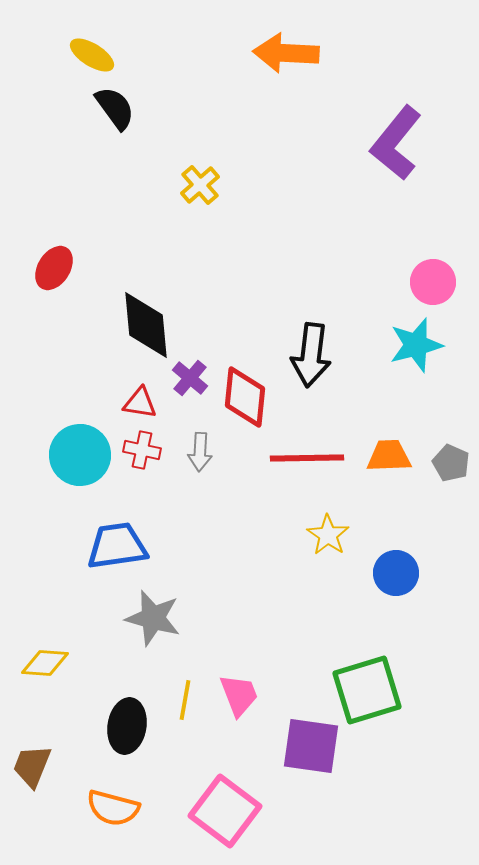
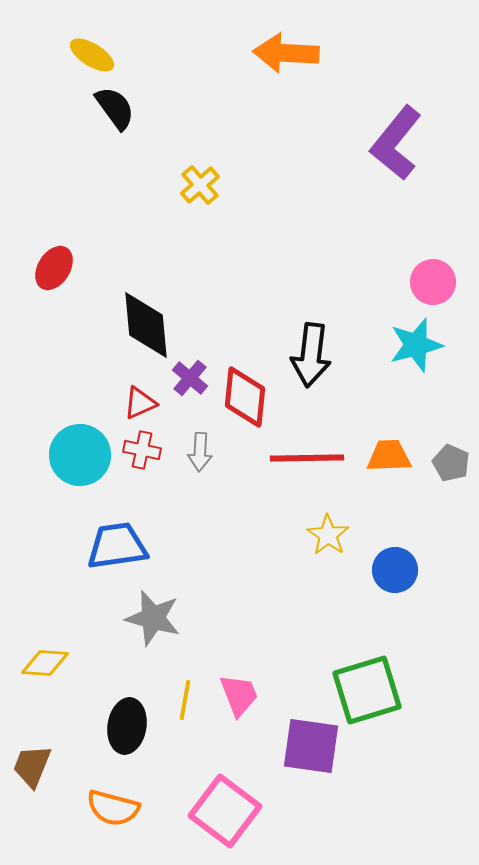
red triangle: rotated 33 degrees counterclockwise
blue circle: moved 1 px left, 3 px up
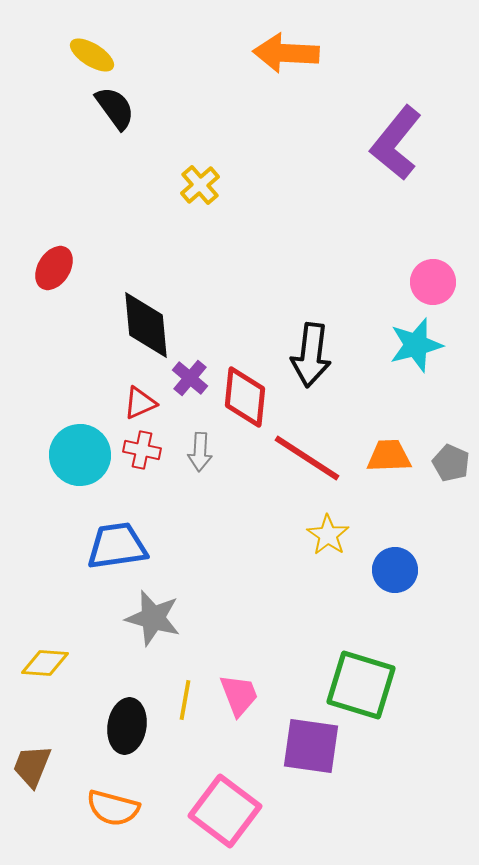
red line: rotated 34 degrees clockwise
green square: moved 6 px left, 5 px up; rotated 34 degrees clockwise
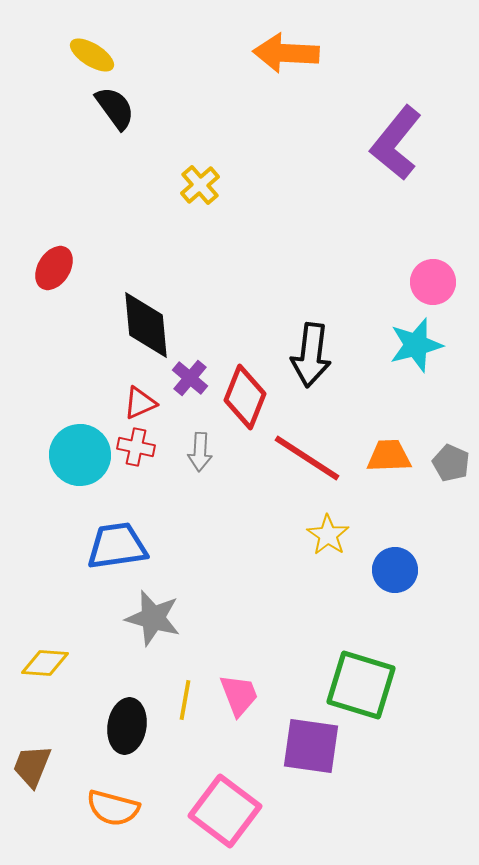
red diamond: rotated 16 degrees clockwise
red cross: moved 6 px left, 3 px up
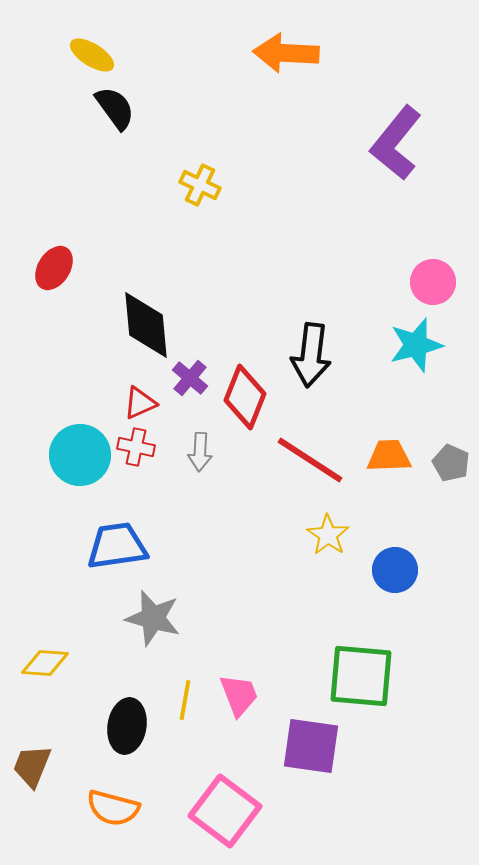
yellow cross: rotated 24 degrees counterclockwise
red line: moved 3 px right, 2 px down
green square: moved 9 px up; rotated 12 degrees counterclockwise
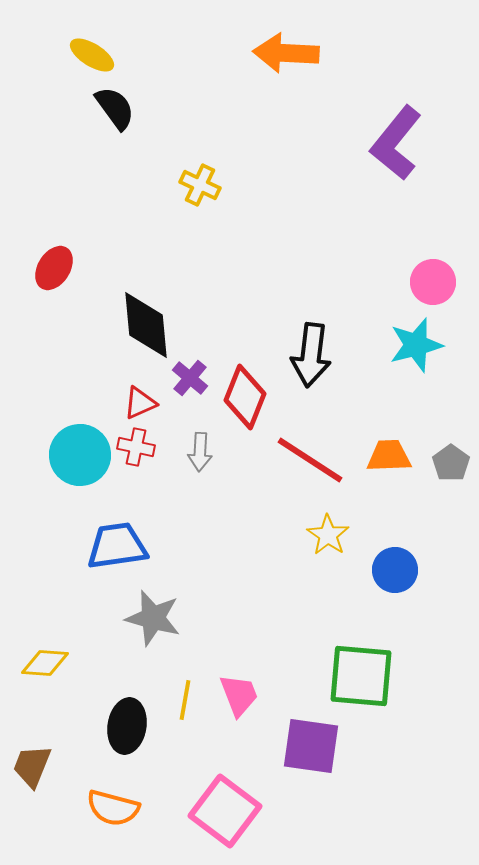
gray pentagon: rotated 12 degrees clockwise
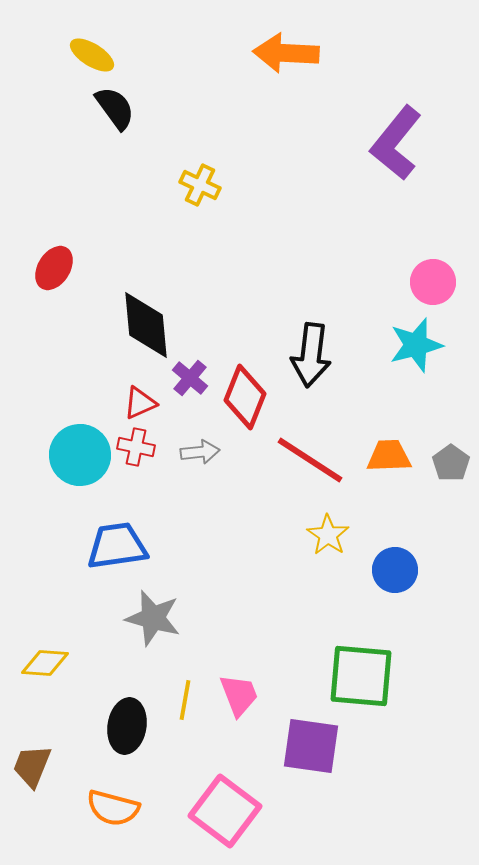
gray arrow: rotated 99 degrees counterclockwise
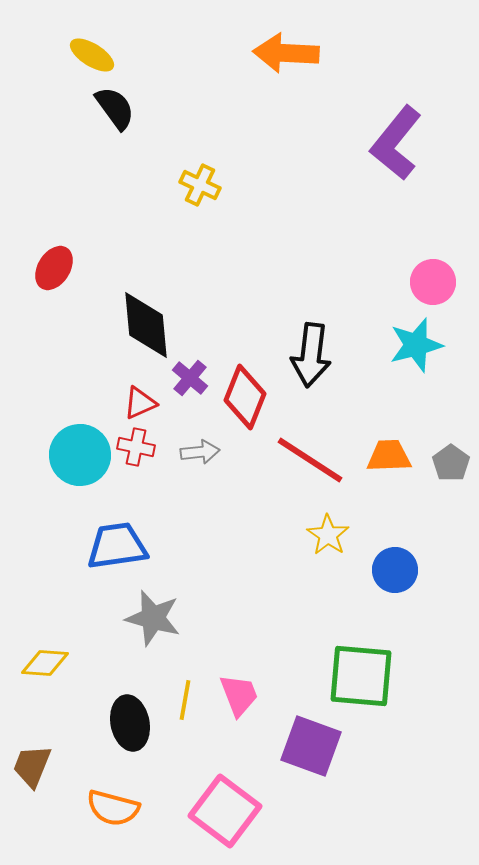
black ellipse: moved 3 px right, 3 px up; rotated 20 degrees counterclockwise
purple square: rotated 12 degrees clockwise
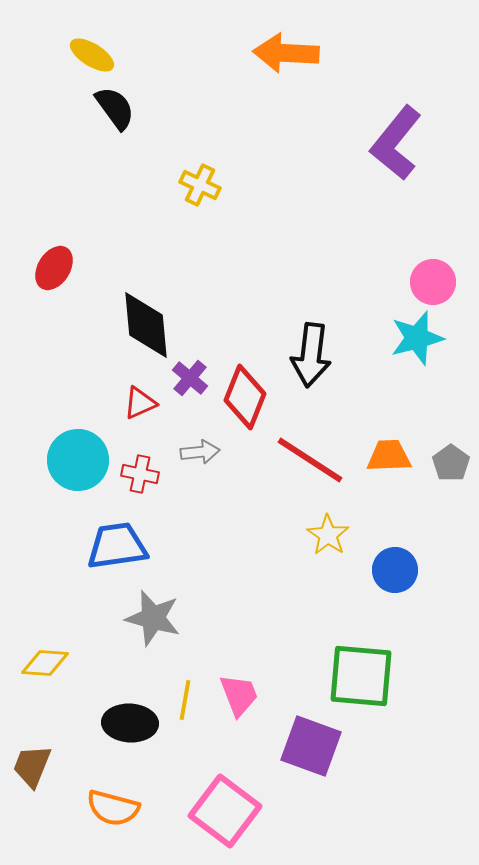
cyan star: moved 1 px right, 7 px up
red cross: moved 4 px right, 27 px down
cyan circle: moved 2 px left, 5 px down
black ellipse: rotated 76 degrees counterclockwise
